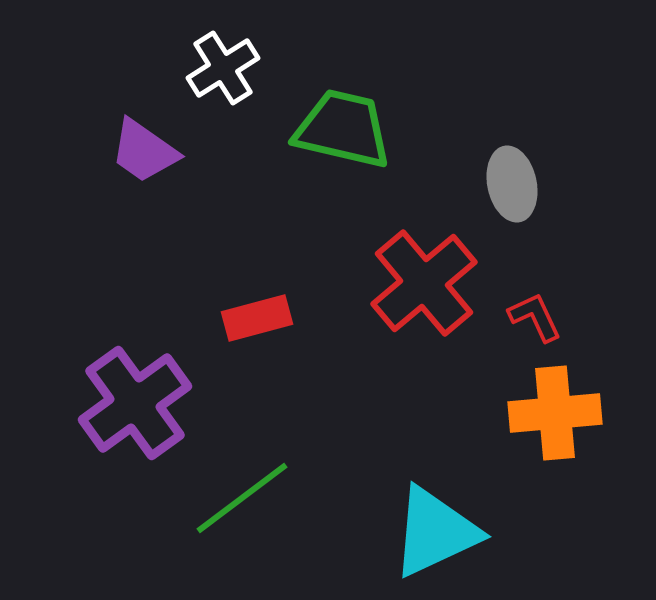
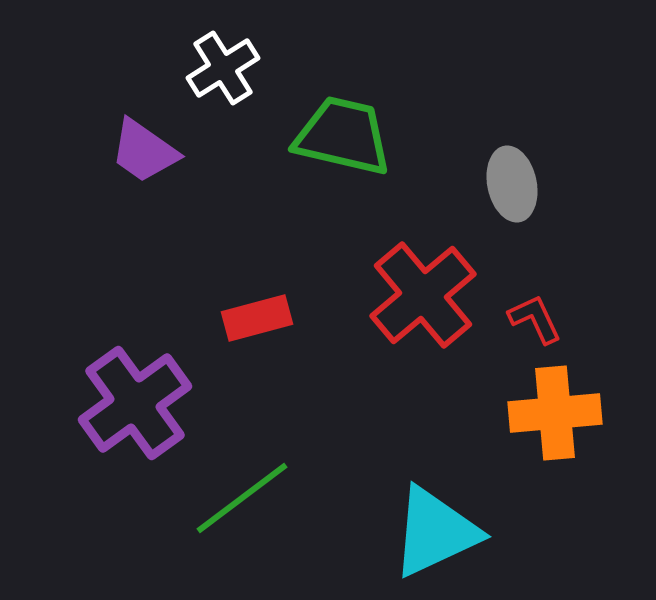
green trapezoid: moved 7 px down
red cross: moved 1 px left, 12 px down
red L-shape: moved 2 px down
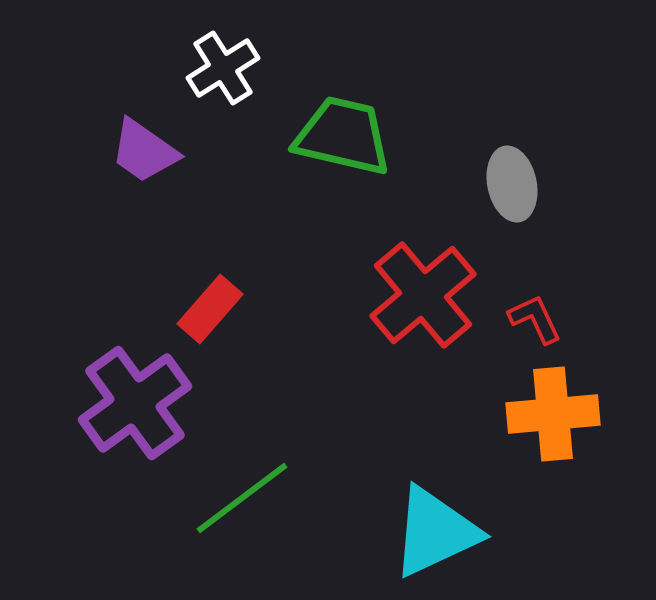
red rectangle: moved 47 px left, 9 px up; rotated 34 degrees counterclockwise
orange cross: moved 2 px left, 1 px down
